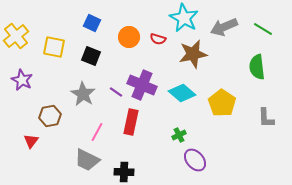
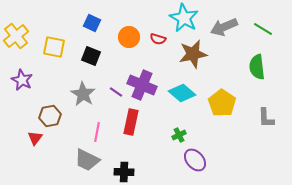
pink line: rotated 18 degrees counterclockwise
red triangle: moved 4 px right, 3 px up
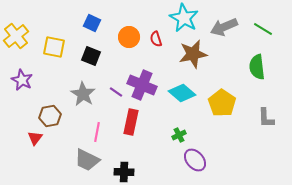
red semicircle: moved 2 px left; rotated 56 degrees clockwise
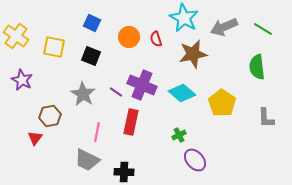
yellow cross: rotated 15 degrees counterclockwise
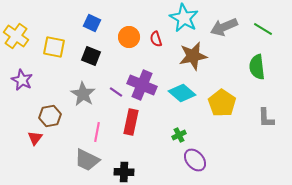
brown star: moved 2 px down
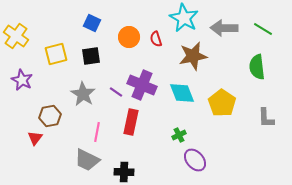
gray arrow: moved 1 px down; rotated 24 degrees clockwise
yellow square: moved 2 px right, 7 px down; rotated 25 degrees counterclockwise
black square: rotated 30 degrees counterclockwise
cyan diamond: rotated 28 degrees clockwise
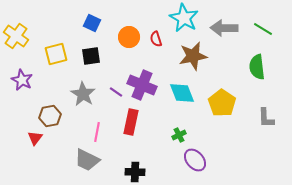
black cross: moved 11 px right
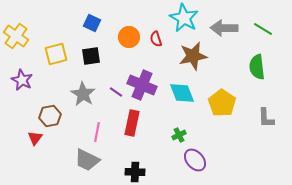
red rectangle: moved 1 px right, 1 px down
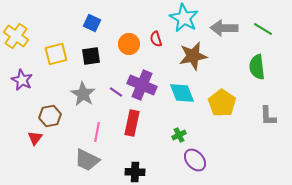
orange circle: moved 7 px down
gray L-shape: moved 2 px right, 2 px up
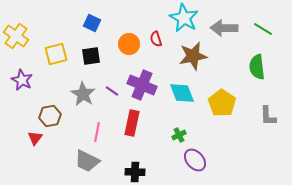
purple line: moved 4 px left, 1 px up
gray trapezoid: moved 1 px down
